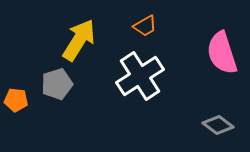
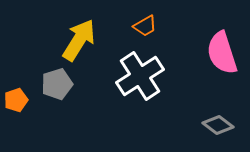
orange pentagon: rotated 25 degrees counterclockwise
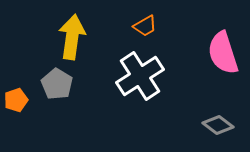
yellow arrow: moved 7 px left, 3 px up; rotated 24 degrees counterclockwise
pink semicircle: moved 1 px right
gray pentagon: rotated 24 degrees counterclockwise
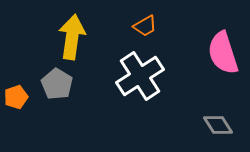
orange pentagon: moved 3 px up
gray diamond: rotated 20 degrees clockwise
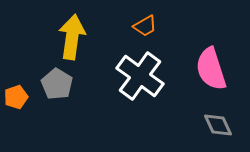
pink semicircle: moved 12 px left, 16 px down
white cross: rotated 21 degrees counterclockwise
gray diamond: rotated 8 degrees clockwise
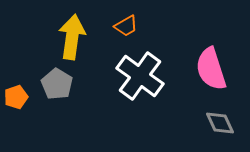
orange trapezoid: moved 19 px left
gray diamond: moved 2 px right, 2 px up
